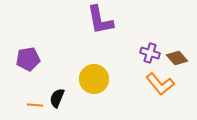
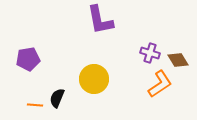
brown diamond: moved 1 px right, 2 px down; rotated 10 degrees clockwise
orange L-shape: rotated 84 degrees counterclockwise
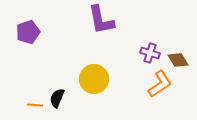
purple L-shape: moved 1 px right
purple pentagon: moved 27 px up; rotated 10 degrees counterclockwise
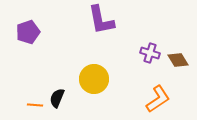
orange L-shape: moved 2 px left, 15 px down
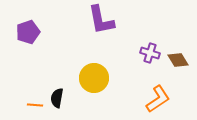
yellow circle: moved 1 px up
black semicircle: rotated 12 degrees counterclockwise
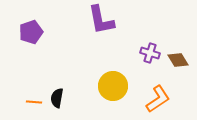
purple pentagon: moved 3 px right
yellow circle: moved 19 px right, 8 px down
orange line: moved 1 px left, 3 px up
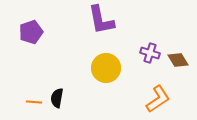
yellow circle: moved 7 px left, 18 px up
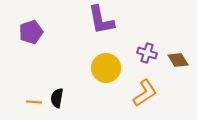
purple cross: moved 3 px left
orange L-shape: moved 13 px left, 6 px up
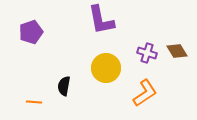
brown diamond: moved 1 px left, 9 px up
black semicircle: moved 7 px right, 12 px up
